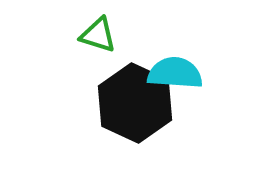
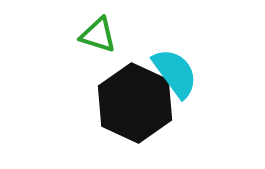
cyan semicircle: rotated 50 degrees clockwise
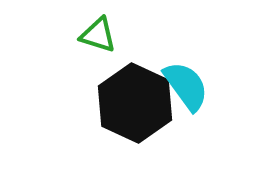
cyan semicircle: moved 11 px right, 13 px down
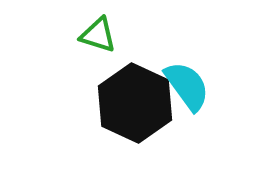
cyan semicircle: moved 1 px right
